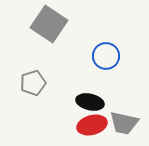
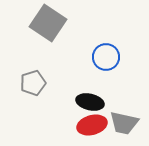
gray square: moved 1 px left, 1 px up
blue circle: moved 1 px down
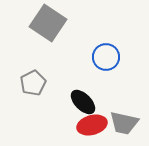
gray pentagon: rotated 10 degrees counterclockwise
black ellipse: moved 7 px left; rotated 32 degrees clockwise
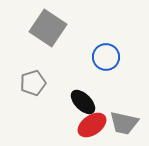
gray square: moved 5 px down
gray pentagon: rotated 10 degrees clockwise
red ellipse: rotated 20 degrees counterclockwise
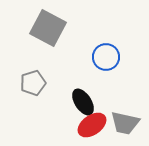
gray square: rotated 6 degrees counterclockwise
black ellipse: rotated 12 degrees clockwise
gray trapezoid: moved 1 px right
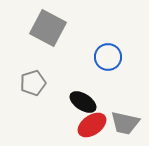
blue circle: moved 2 px right
black ellipse: rotated 24 degrees counterclockwise
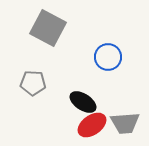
gray pentagon: rotated 20 degrees clockwise
gray trapezoid: rotated 16 degrees counterclockwise
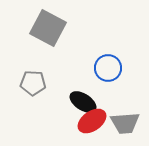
blue circle: moved 11 px down
red ellipse: moved 4 px up
